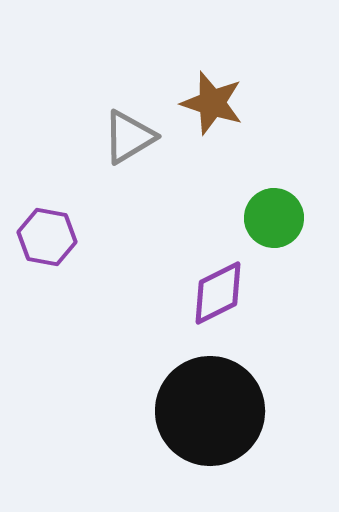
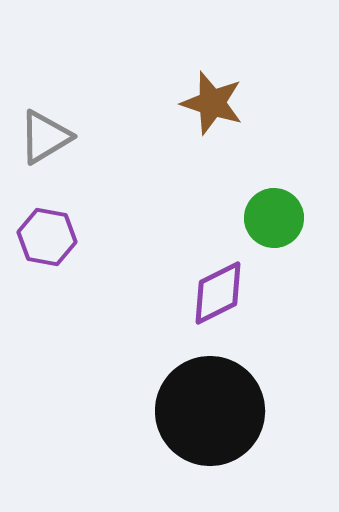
gray triangle: moved 84 px left
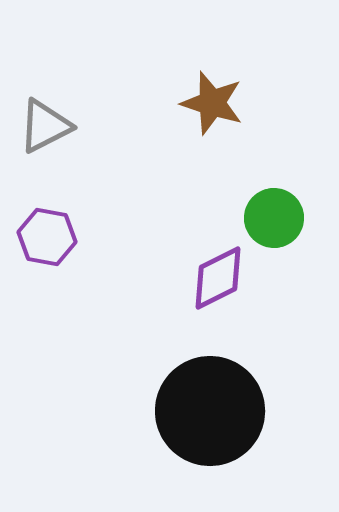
gray triangle: moved 11 px up; rotated 4 degrees clockwise
purple diamond: moved 15 px up
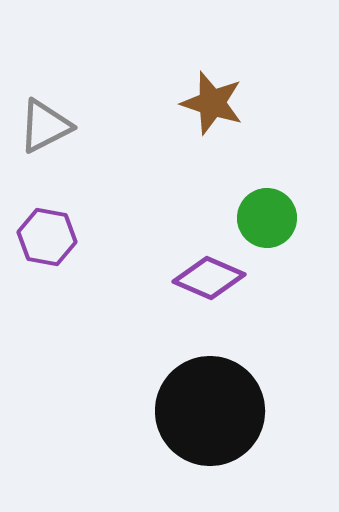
green circle: moved 7 px left
purple diamond: moved 9 px left; rotated 50 degrees clockwise
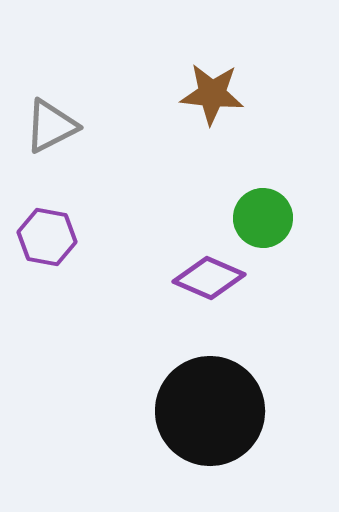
brown star: moved 9 px up; rotated 12 degrees counterclockwise
gray triangle: moved 6 px right
green circle: moved 4 px left
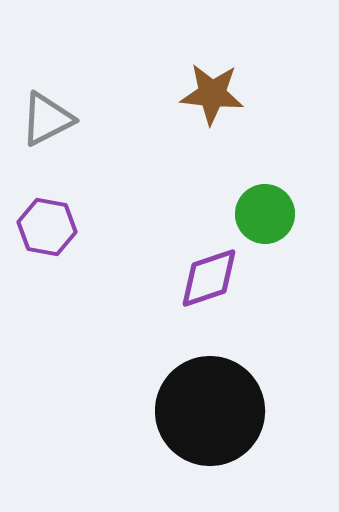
gray triangle: moved 4 px left, 7 px up
green circle: moved 2 px right, 4 px up
purple hexagon: moved 10 px up
purple diamond: rotated 42 degrees counterclockwise
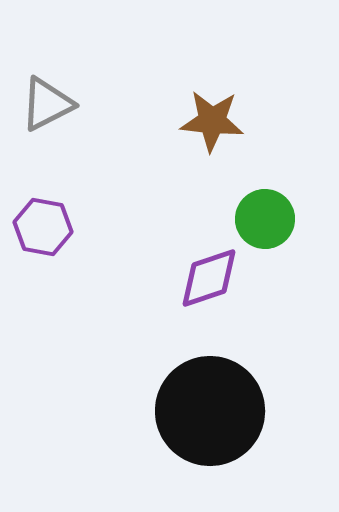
brown star: moved 27 px down
gray triangle: moved 15 px up
green circle: moved 5 px down
purple hexagon: moved 4 px left
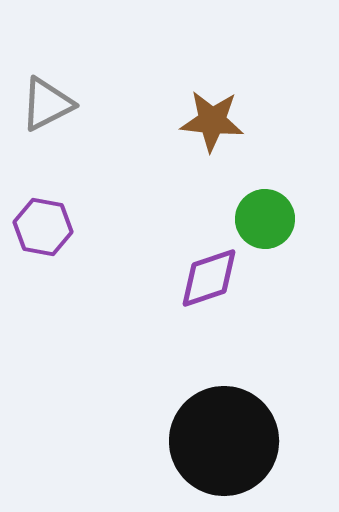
black circle: moved 14 px right, 30 px down
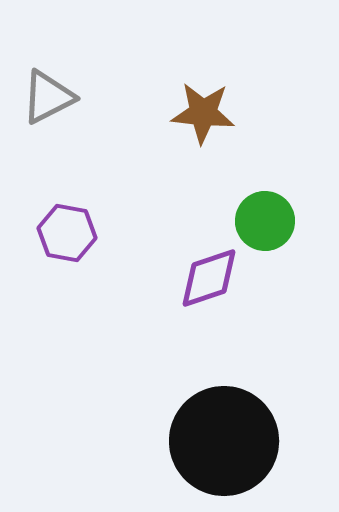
gray triangle: moved 1 px right, 7 px up
brown star: moved 9 px left, 8 px up
green circle: moved 2 px down
purple hexagon: moved 24 px right, 6 px down
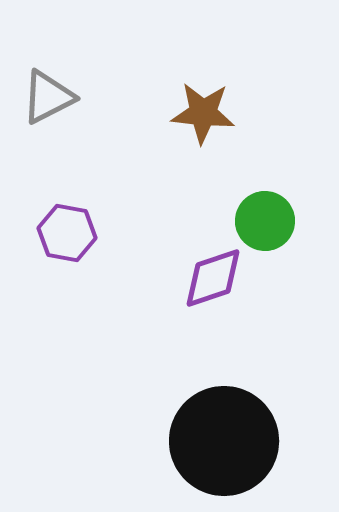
purple diamond: moved 4 px right
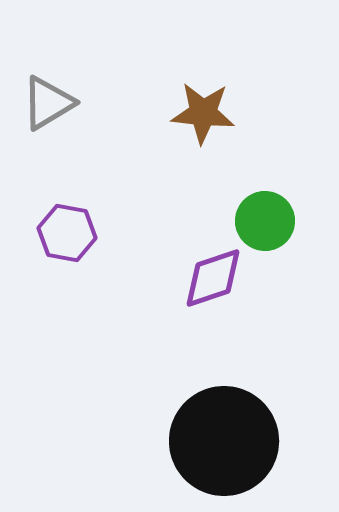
gray triangle: moved 6 px down; rotated 4 degrees counterclockwise
